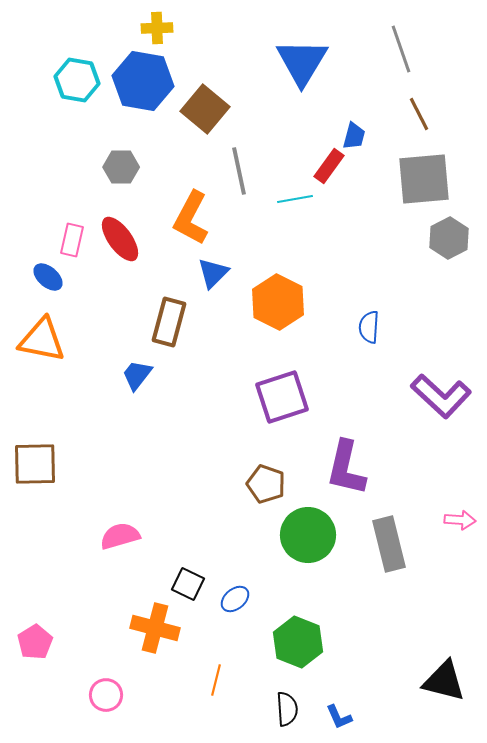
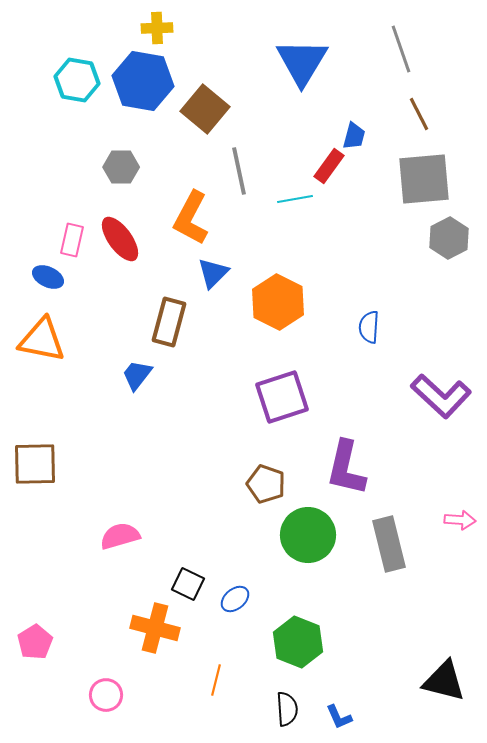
blue ellipse at (48, 277): rotated 16 degrees counterclockwise
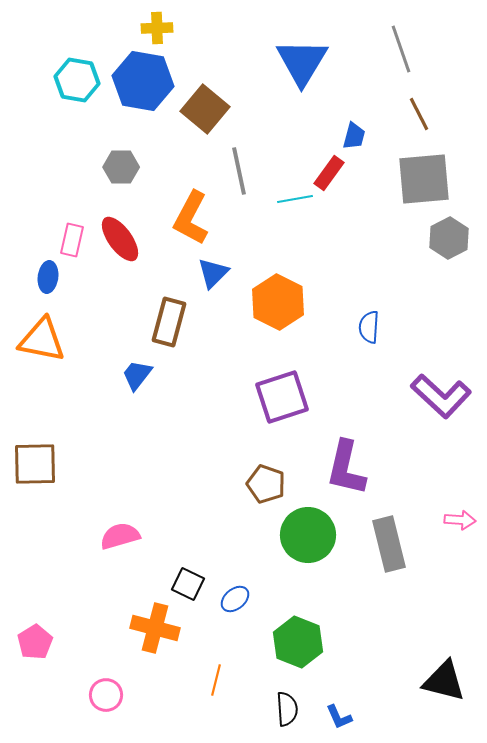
red rectangle at (329, 166): moved 7 px down
blue ellipse at (48, 277): rotated 72 degrees clockwise
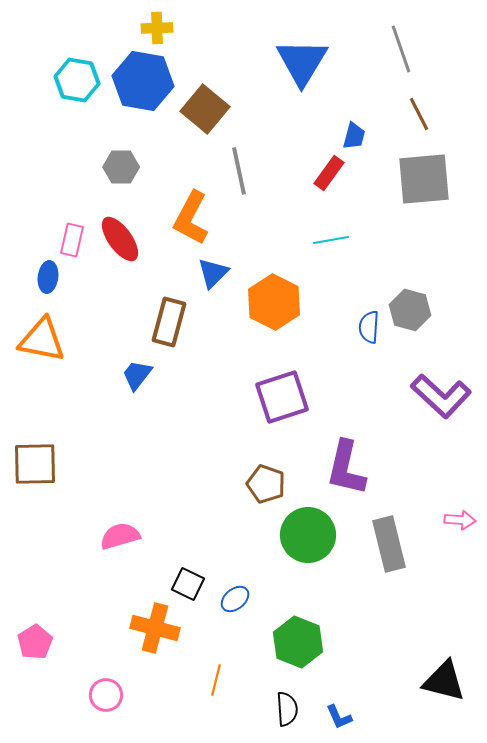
cyan line at (295, 199): moved 36 px right, 41 px down
gray hexagon at (449, 238): moved 39 px left, 72 px down; rotated 18 degrees counterclockwise
orange hexagon at (278, 302): moved 4 px left
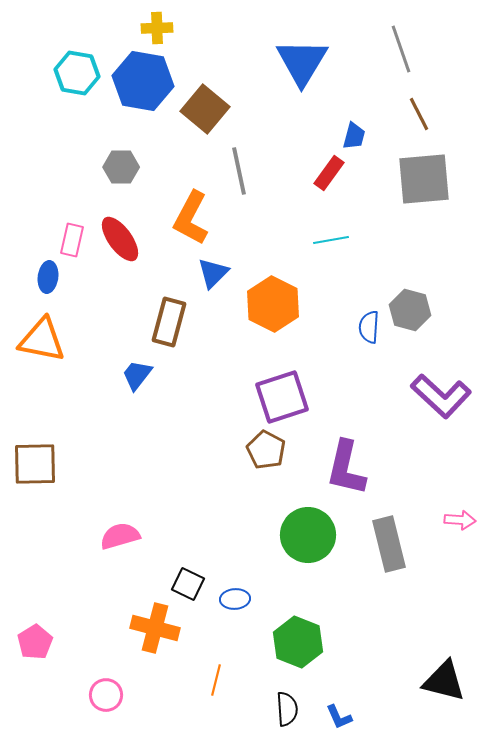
cyan hexagon at (77, 80): moved 7 px up
orange hexagon at (274, 302): moved 1 px left, 2 px down
brown pentagon at (266, 484): moved 34 px up; rotated 9 degrees clockwise
blue ellipse at (235, 599): rotated 36 degrees clockwise
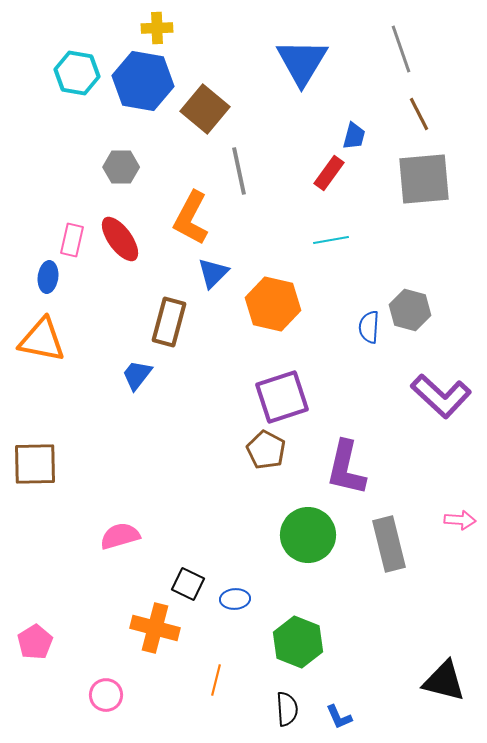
orange hexagon at (273, 304): rotated 14 degrees counterclockwise
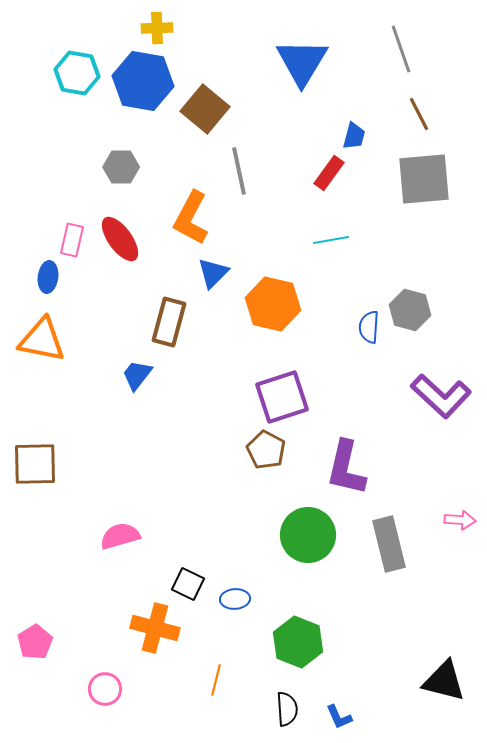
pink circle at (106, 695): moved 1 px left, 6 px up
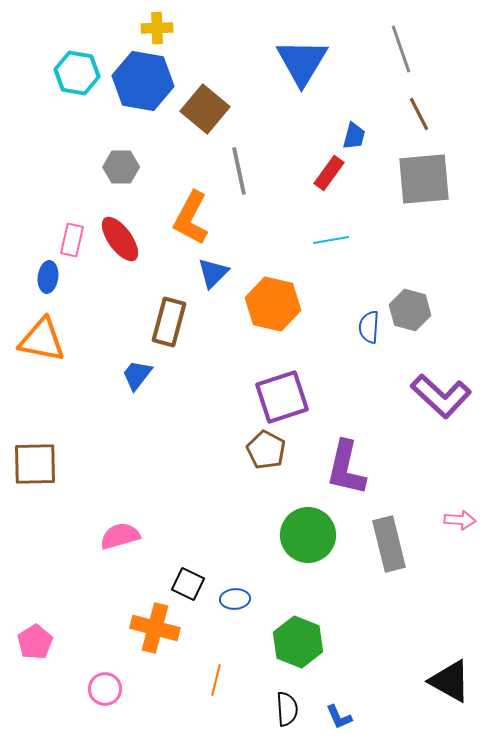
black triangle at (444, 681): moved 6 px right; rotated 15 degrees clockwise
